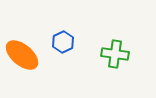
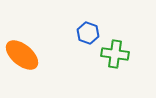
blue hexagon: moved 25 px right, 9 px up; rotated 15 degrees counterclockwise
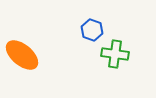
blue hexagon: moved 4 px right, 3 px up
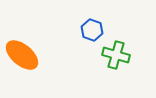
green cross: moved 1 px right, 1 px down; rotated 8 degrees clockwise
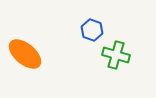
orange ellipse: moved 3 px right, 1 px up
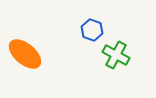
green cross: rotated 12 degrees clockwise
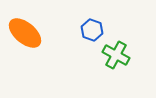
orange ellipse: moved 21 px up
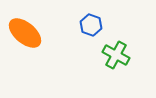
blue hexagon: moved 1 px left, 5 px up
